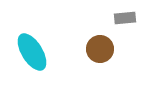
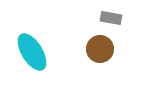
gray rectangle: moved 14 px left; rotated 15 degrees clockwise
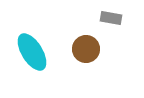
brown circle: moved 14 px left
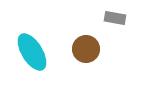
gray rectangle: moved 4 px right
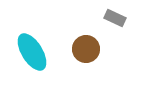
gray rectangle: rotated 15 degrees clockwise
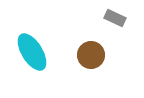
brown circle: moved 5 px right, 6 px down
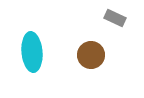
cyan ellipse: rotated 27 degrees clockwise
